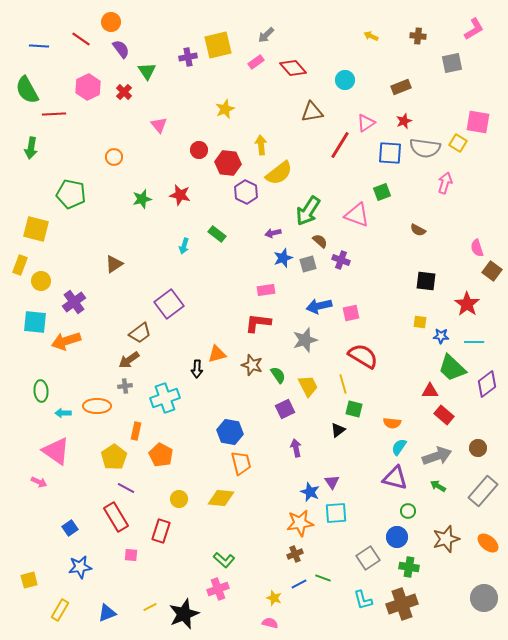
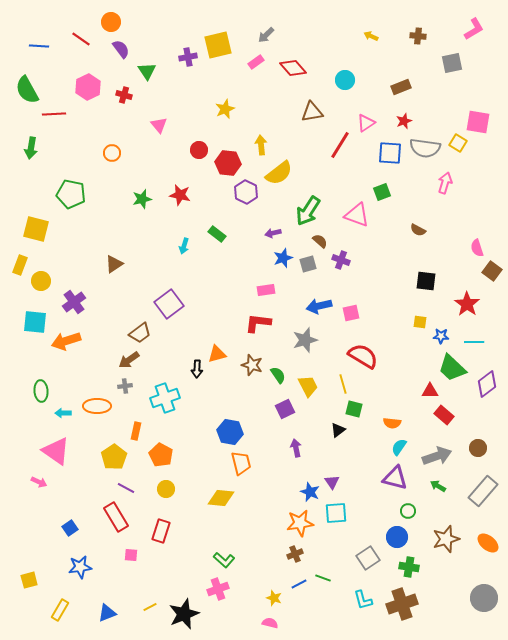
red cross at (124, 92): moved 3 px down; rotated 28 degrees counterclockwise
orange circle at (114, 157): moved 2 px left, 4 px up
yellow circle at (179, 499): moved 13 px left, 10 px up
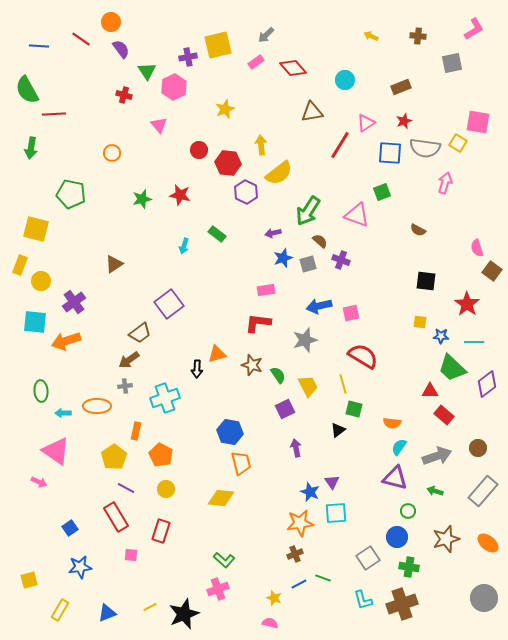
pink hexagon at (88, 87): moved 86 px right
green arrow at (438, 486): moved 3 px left, 5 px down; rotated 14 degrees counterclockwise
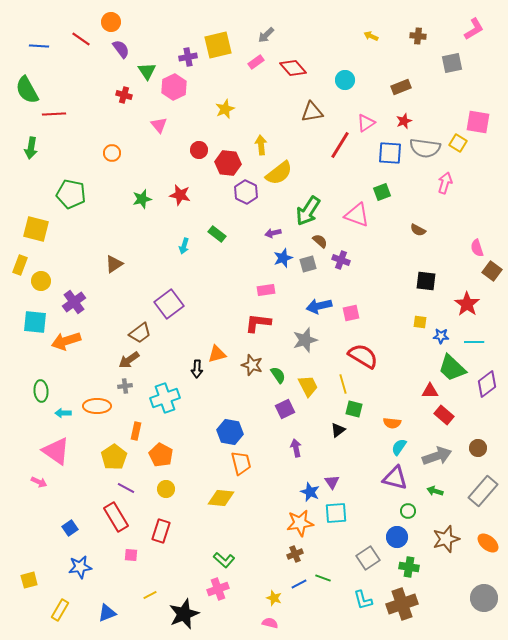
yellow line at (150, 607): moved 12 px up
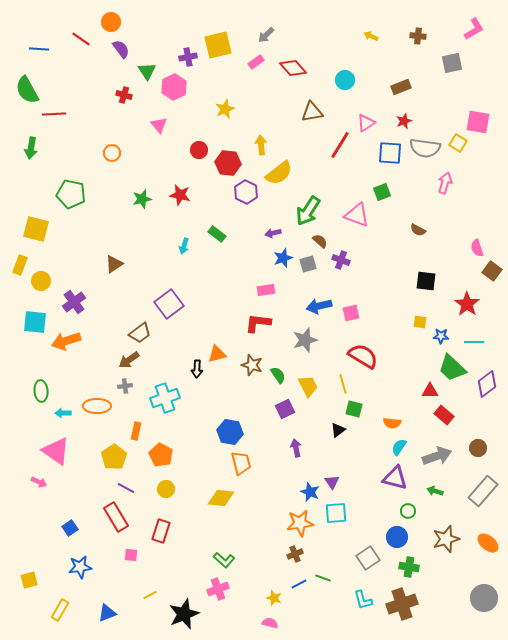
blue line at (39, 46): moved 3 px down
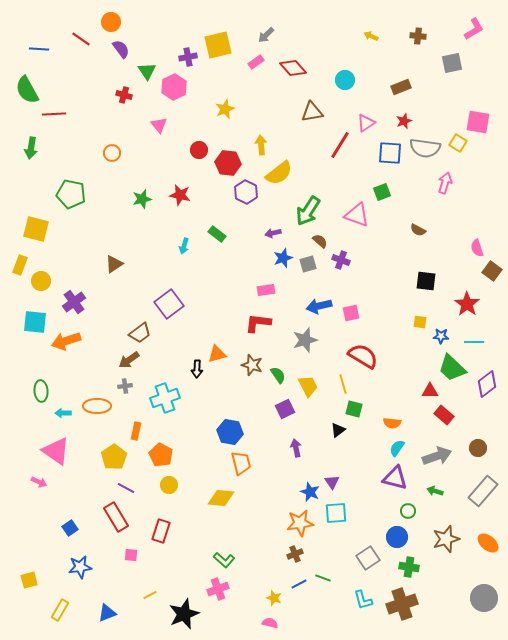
cyan semicircle at (399, 447): moved 2 px left, 1 px down
yellow circle at (166, 489): moved 3 px right, 4 px up
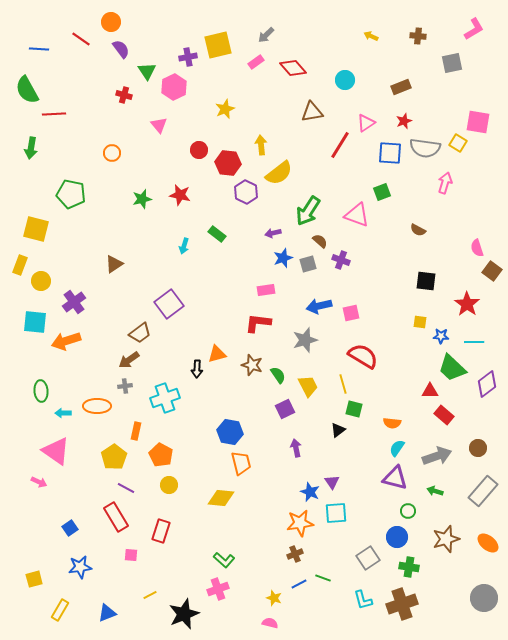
yellow square at (29, 580): moved 5 px right, 1 px up
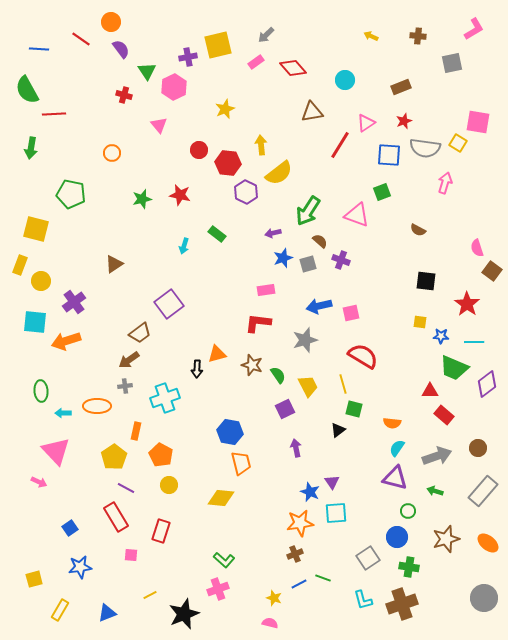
blue square at (390, 153): moved 1 px left, 2 px down
green trapezoid at (452, 368): moved 2 px right; rotated 20 degrees counterclockwise
pink triangle at (56, 451): rotated 12 degrees clockwise
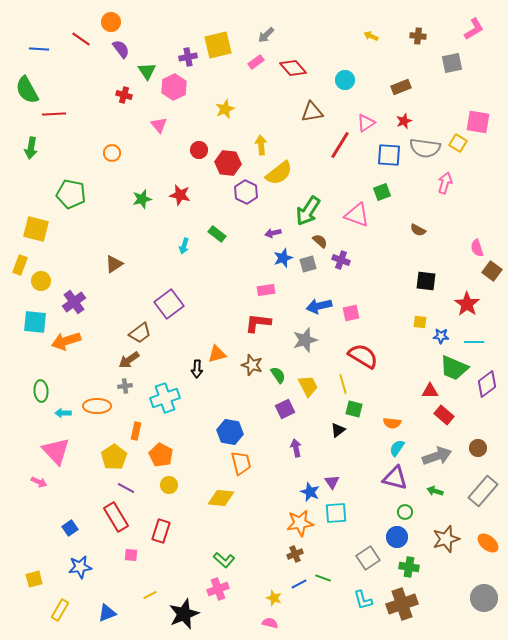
green circle at (408, 511): moved 3 px left, 1 px down
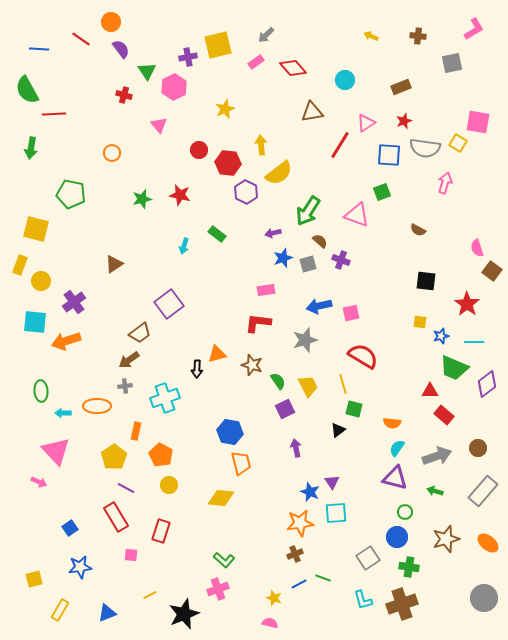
blue star at (441, 336): rotated 21 degrees counterclockwise
green semicircle at (278, 375): moved 6 px down
